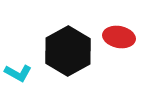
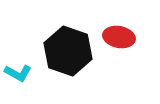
black hexagon: rotated 12 degrees counterclockwise
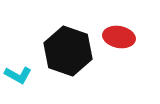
cyan L-shape: moved 2 px down
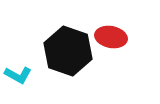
red ellipse: moved 8 px left
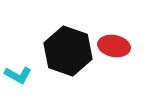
red ellipse: moved 3 px right, 9 px down
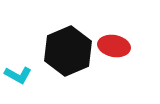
black hexagon: rotated 18 degrees clockwise
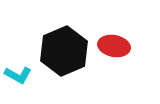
black hexagon: moved 4 px left
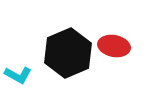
black hexagon: moved 4 px right, 2 px down
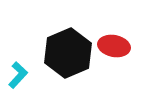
cyan L-shape: rotated 76 degrees counterclockwise
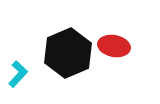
cyan L-shape: moved 1 px up
